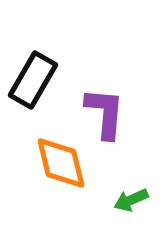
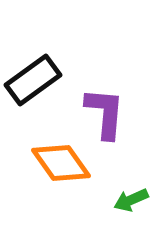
black rectangle: rotated 24 degrees clockwise
orange diamond: rotated 22 degrees counterclockwise
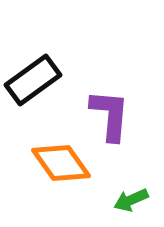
purple L-shape: moved 5 px right, 2 px down
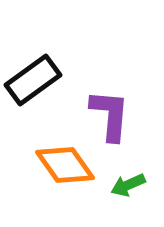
orange diamond: moved 4 px right, 2 px down
green arrow: moved 3 px left, 15 px up
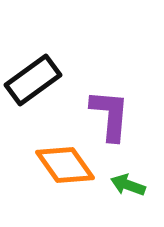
green arrow: rotated 44 degrees clockwise
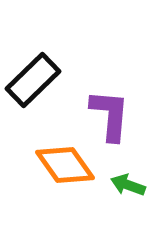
black rectangle: rotated 8 degrees counterclockwise
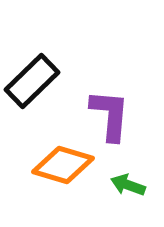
black rectangle: moved 1 px left, 1 px down
orange diamond: moved 2 px left; rotated 38 degrees counterclockwise
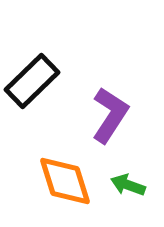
purple L-shape: rotated 28 degrees clockwise
orange diamond: moved 2 px right, 16 px down; rotated 56 degrees clockwise
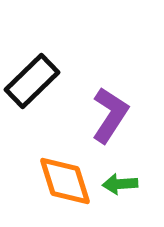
green arrow: moved 8 px left, 1 px up; rotated 24 degrees counterclockwise
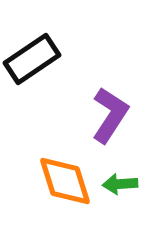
black rectangle: moved 22 px up; rotated 10 degrees clockwise
